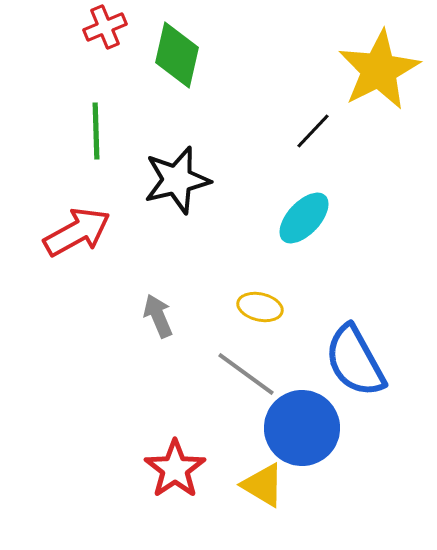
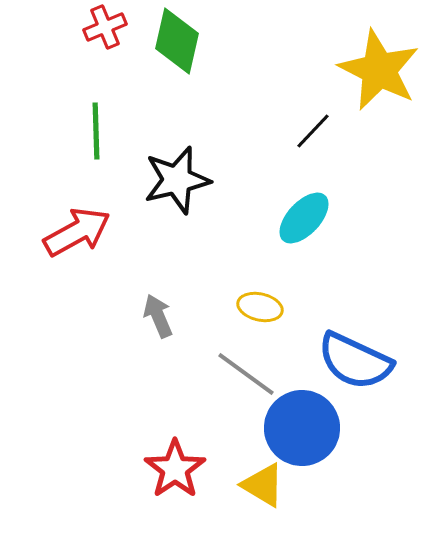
green diamond: moved 14 px up
yellow star: rotated 18 degrees counterclockwise
blue semicircle: rotated 36 degrees counterclockwise
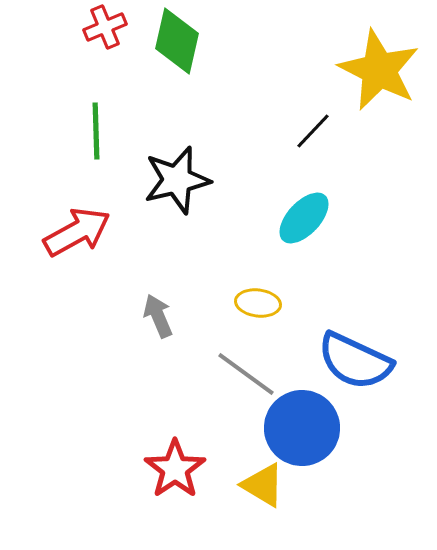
yellow ellipse: moved 2 px left, 4 px up; rotated 6 degrees counterclockwise
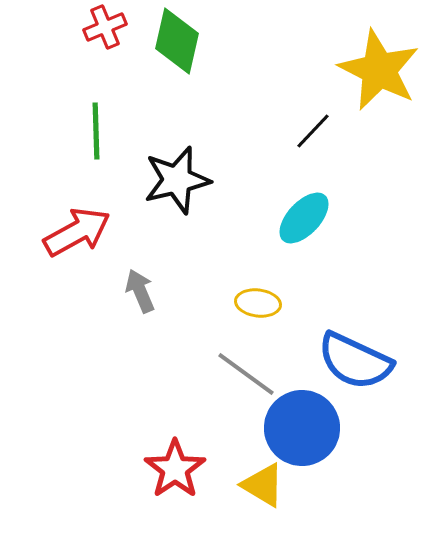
gray arrow: moved 18 px left, 25 px up
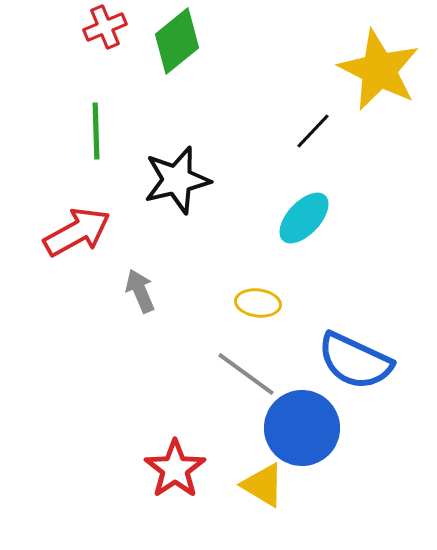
green diamond: rotated 38 degrees clockwise
